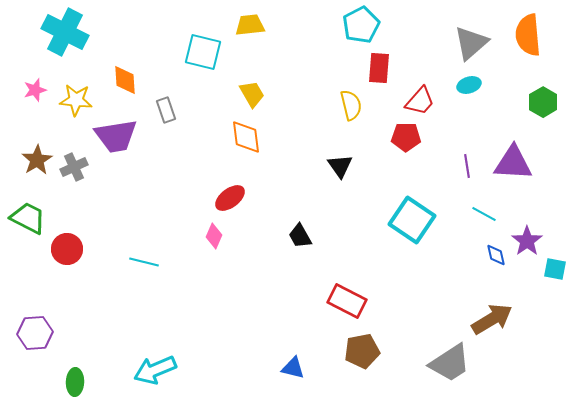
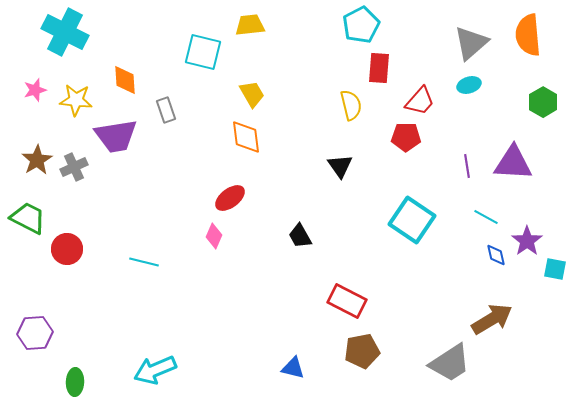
cyan line at (484, 214): moved 2 px right, 3 px down
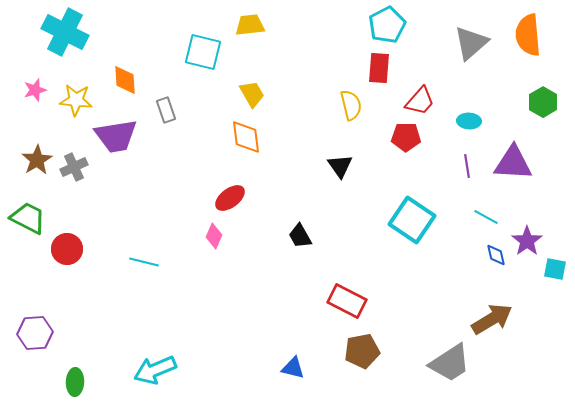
cyan pentagon at (361, 25): moved 26 px right
cyan ellipse at (469, 85): moved 36 px down; rotated 20 degrees clockwise
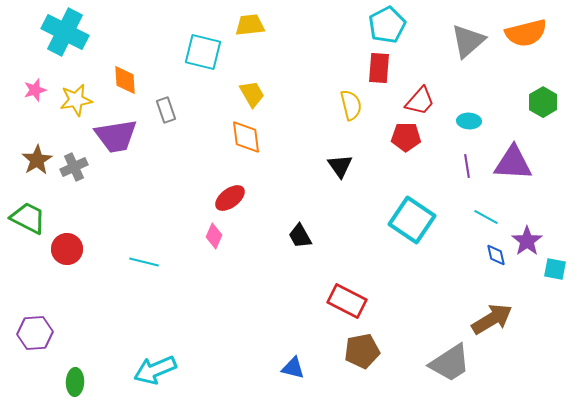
orange semicircle at (528, 35): moved 2 px left, 2 px up; rotated 99 degrees counterclockwise
gray triangle at (471, 43): moved 3 px left, 2 px up
yellow star at (76, 100): rotated 16 degrees counterclockwise
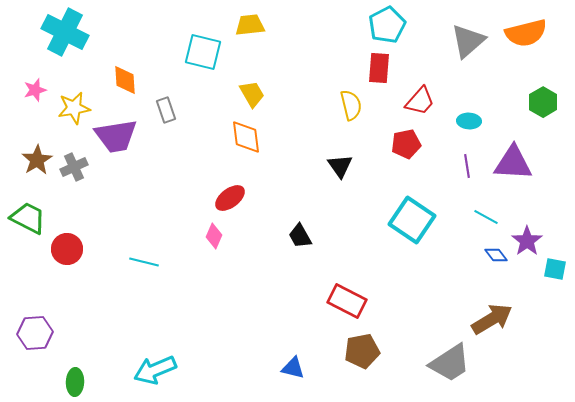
yellow star at (76, 100): moved 2 px left, 8 px down
red pentagon at (406, 137): moved 7 px down; rotated 12 degrees counterclockwise
blue diamond at (496, 255): rotated 25 degrees counterclockwise
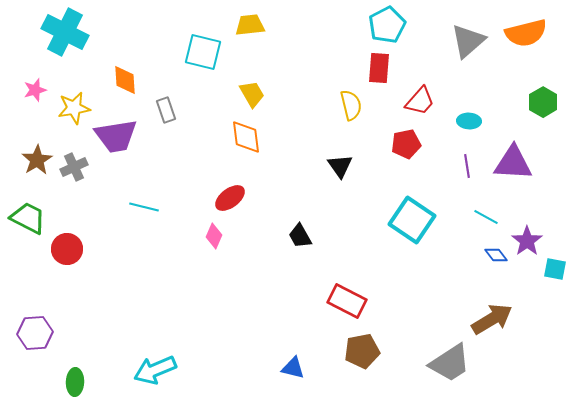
cyan line at (144, 262): moved 55 px up
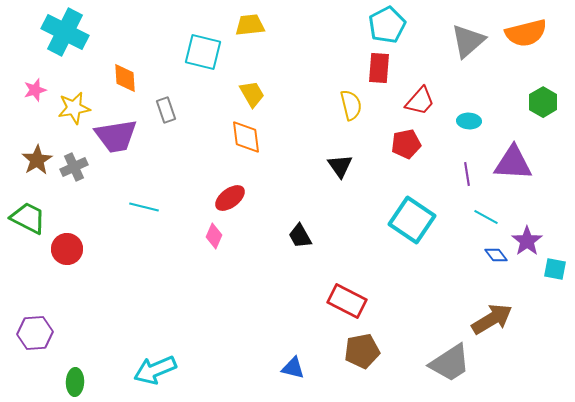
orange diamond at (125, 80): moved 2 px up
purple line at (467, 166): moved 8 px down
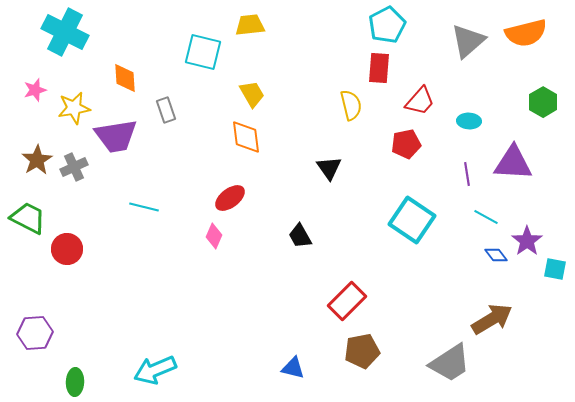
black triangle at (340, 166): moved 11 px left, 2 px down
red rectangle at (347, 301): rotated 72 degrees counterclockwise
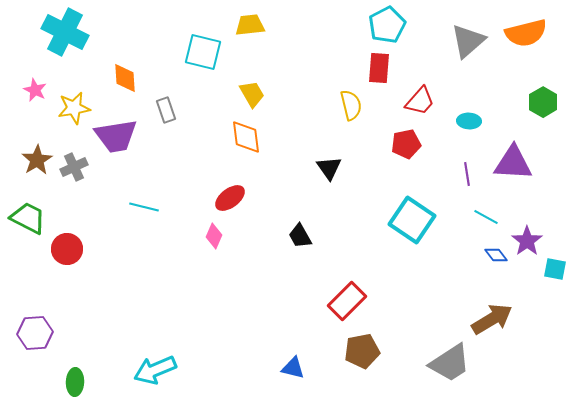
pink star at (35, 90): rotated 30 degrees counterclockwise
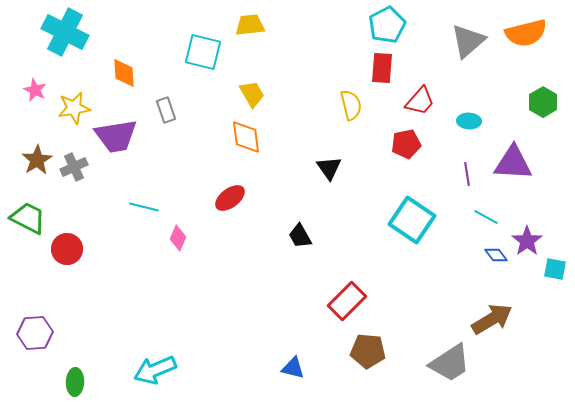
red rectangle at (379, 68): moved 3 px right
orange diamond at (125, 78): moved 1 px left, 5 px up
pink diamond at (214, 236): moved 36 px left, 2 px down
brown pentagon at (362, 351): moved 6 px right; rotated 16 degrees clockwise
